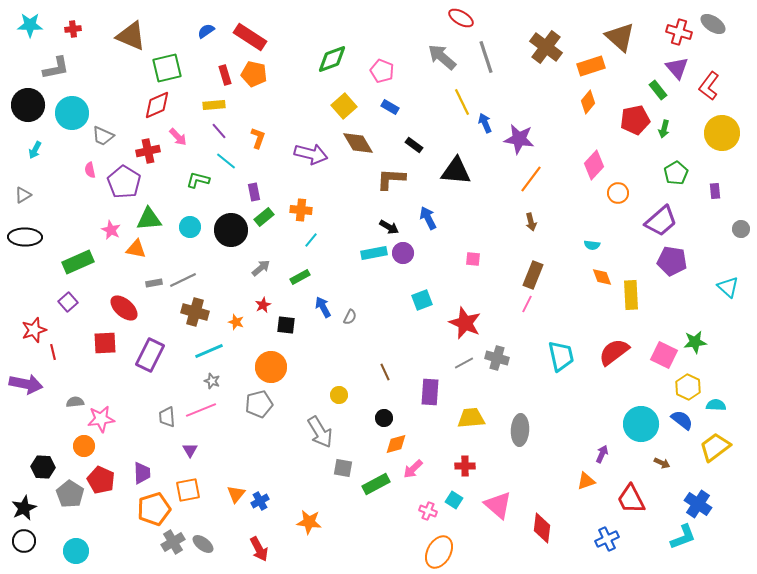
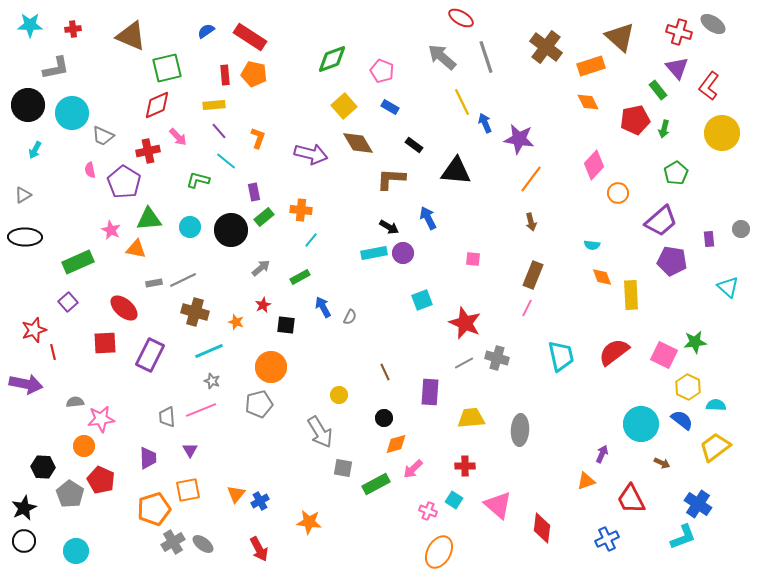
red rectangle at (225, 75): rotated 12 degrees clockwise
orange diamond at (588, 102): rotated 65 degrees counterclockwise
purple rectangle at (715, 191): moved 6 px left, 48 px down
pink line at (527, 304): moved 4 px down
purple trapezoid at (142, 473): moved 6 px right, 15 px up
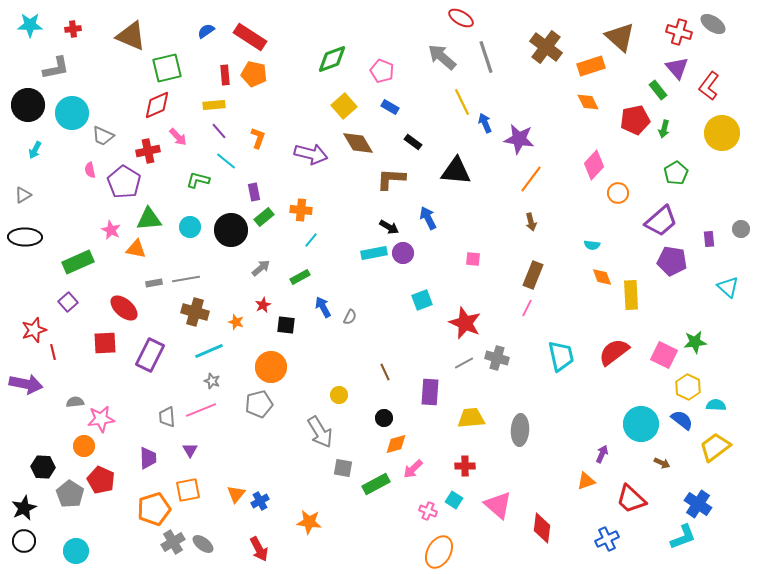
black rectangle at (414, 145): moved 1 px left, 3 px up
gray line at (183, 280): moved 3 px right, 1 px up; rotated 16 degrees clockwise
red trapezoid at (631, 499): rotated 20 degrees counterclockwise
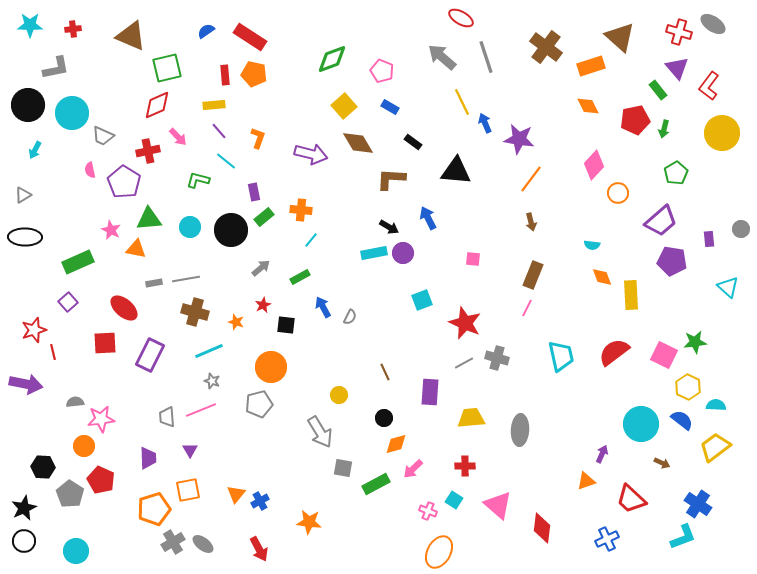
orange diamond at (588, 102): moved 4 px down
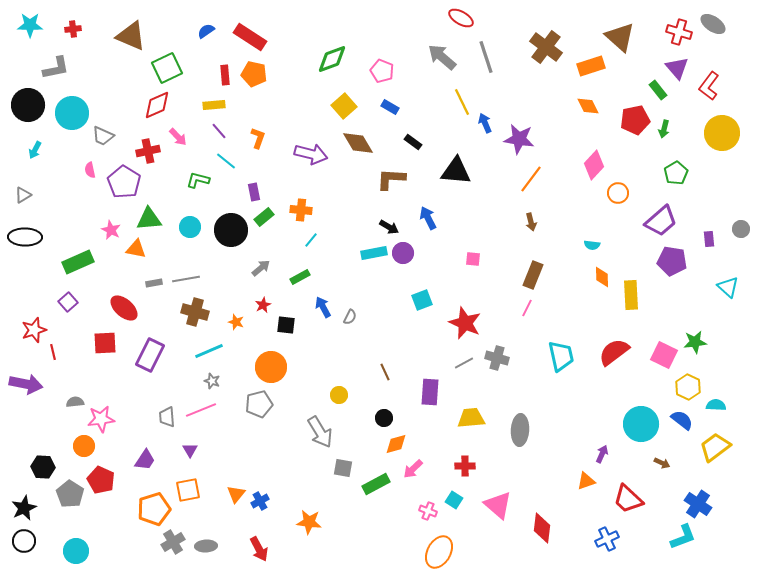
green square at (167, 68): rotated 12 degrees counterclockwise
orange diamond at (602, 277): rotated 20 degrees clockwise
purple trapezoid at (148, 458): moved 3 px left, 2 px down; rotated 35 degrees clockwise
red trapezoid at (631, 499): moved 3 px left
gray ellipse at (203, 544): moved 3 px right, 2 px down; rotated 40 degrees counterclockwise
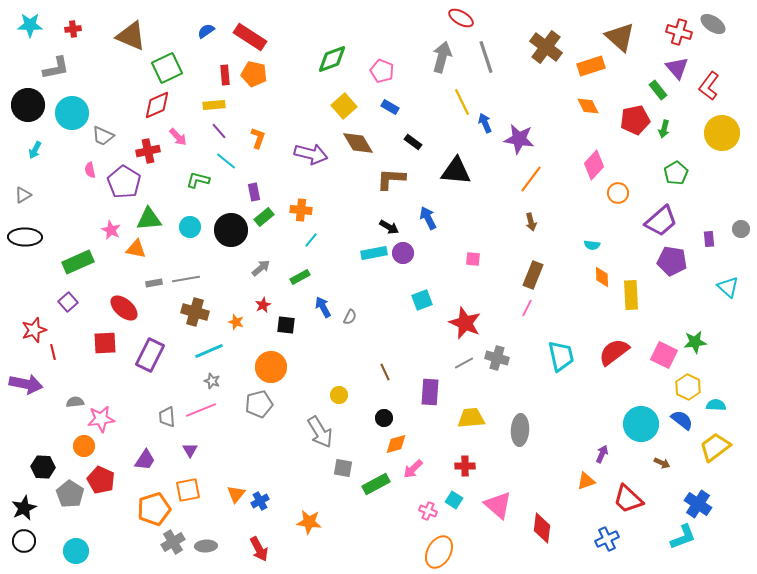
gray arrow at (442, 57): rotated 64 degrees clockwise
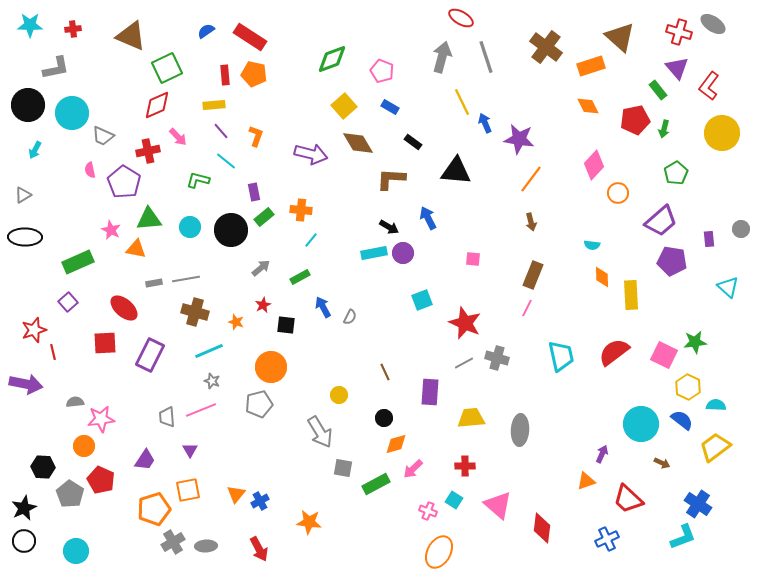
purple line at (219, 131): moved 2 px right
orange L-shape at (258, 138): moved 2 px left, 2 px up
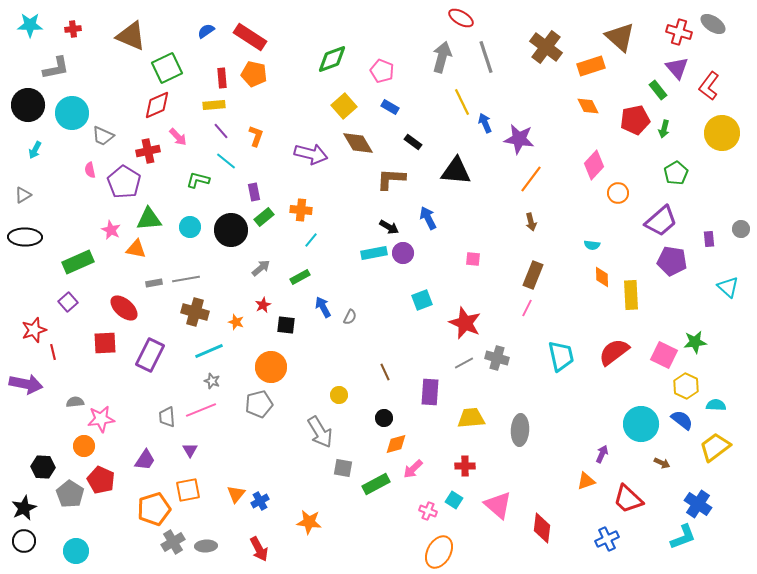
red rectangle at (225, 75): moved 3 px left, 3 px down
yellow hexagon at (688, 387): moved 2 px left, 1 px up
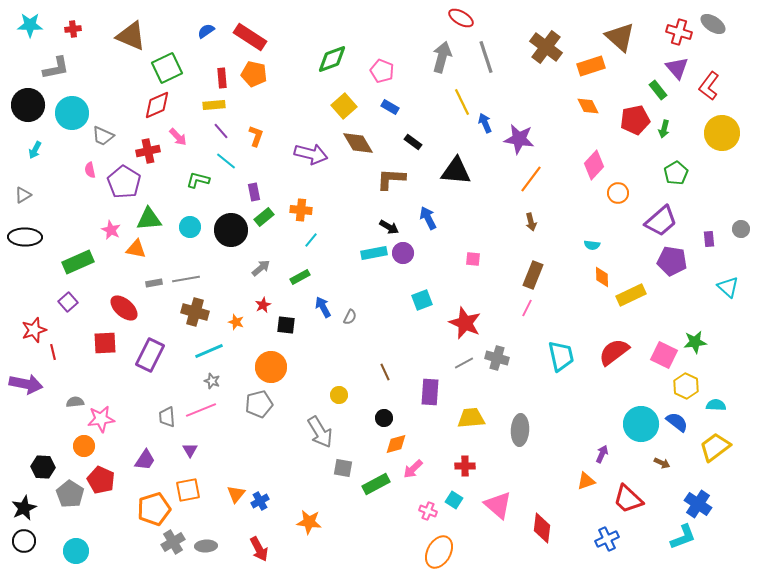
yellow rectangle at (631, 295): rotated 68 degrees clockwise
blue semicircle at (682, 420): moved 5 px left, 2 px down
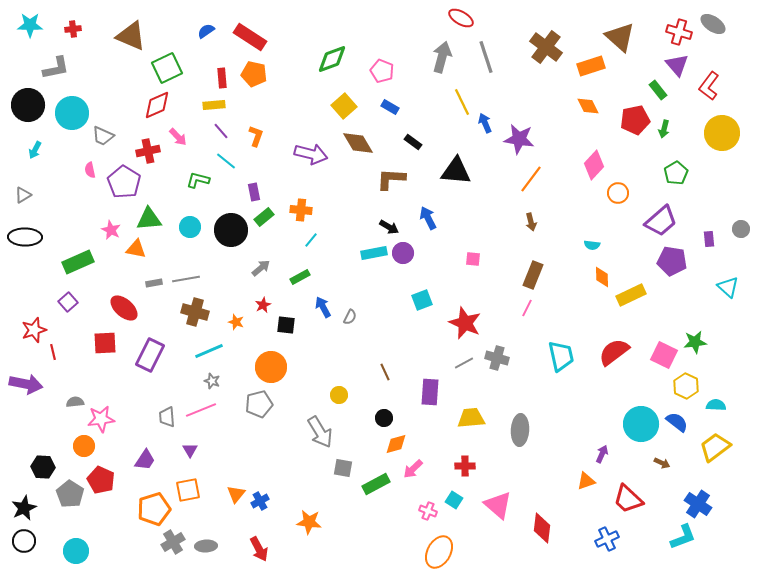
purple triangle at (677, 68): moved 3 px up
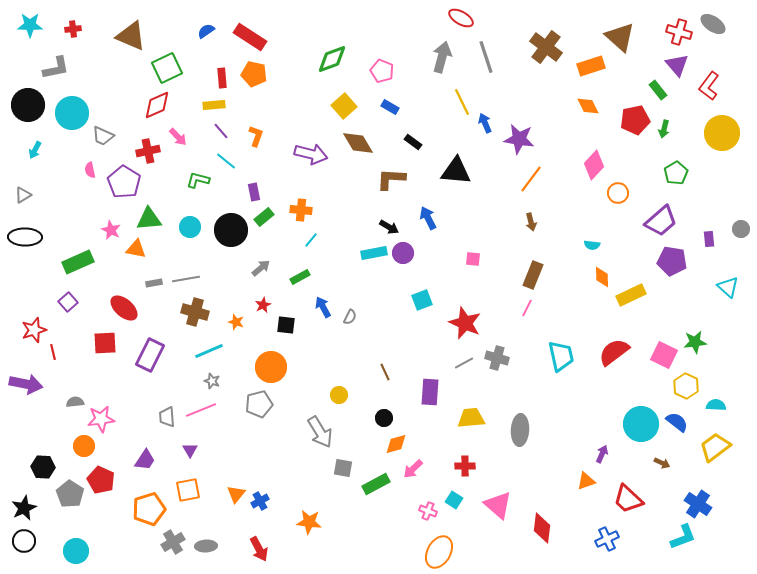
orange pentagon at (154, 509): moved 5 px left
